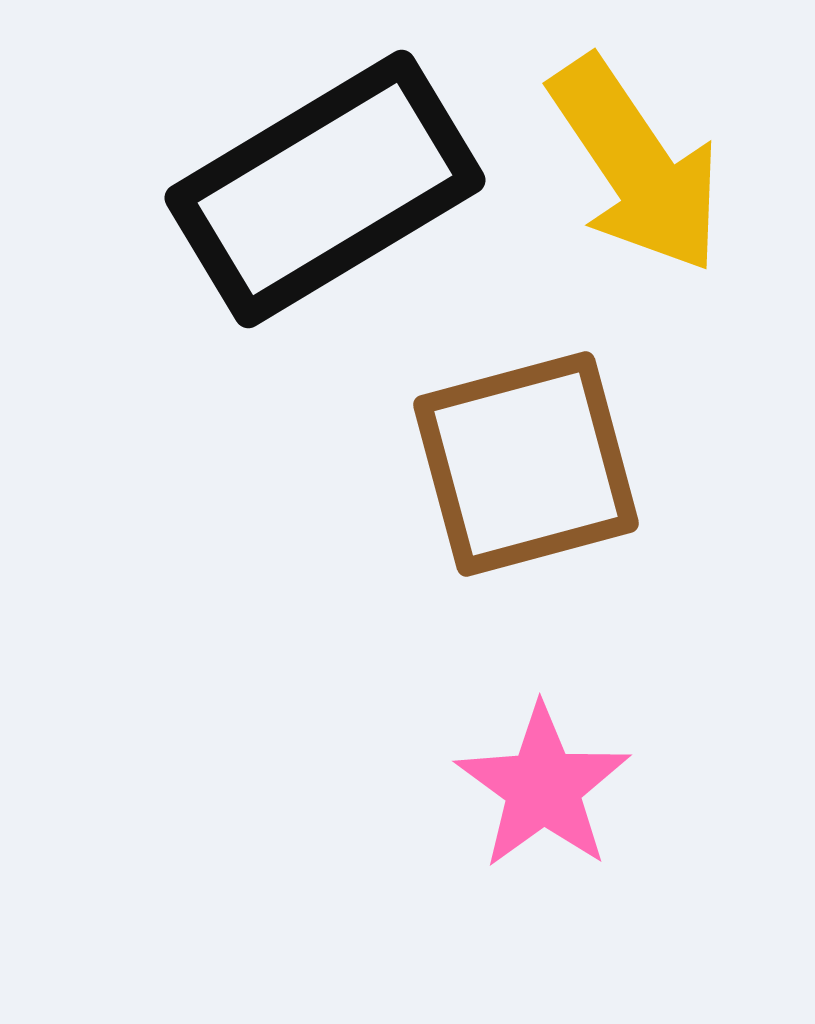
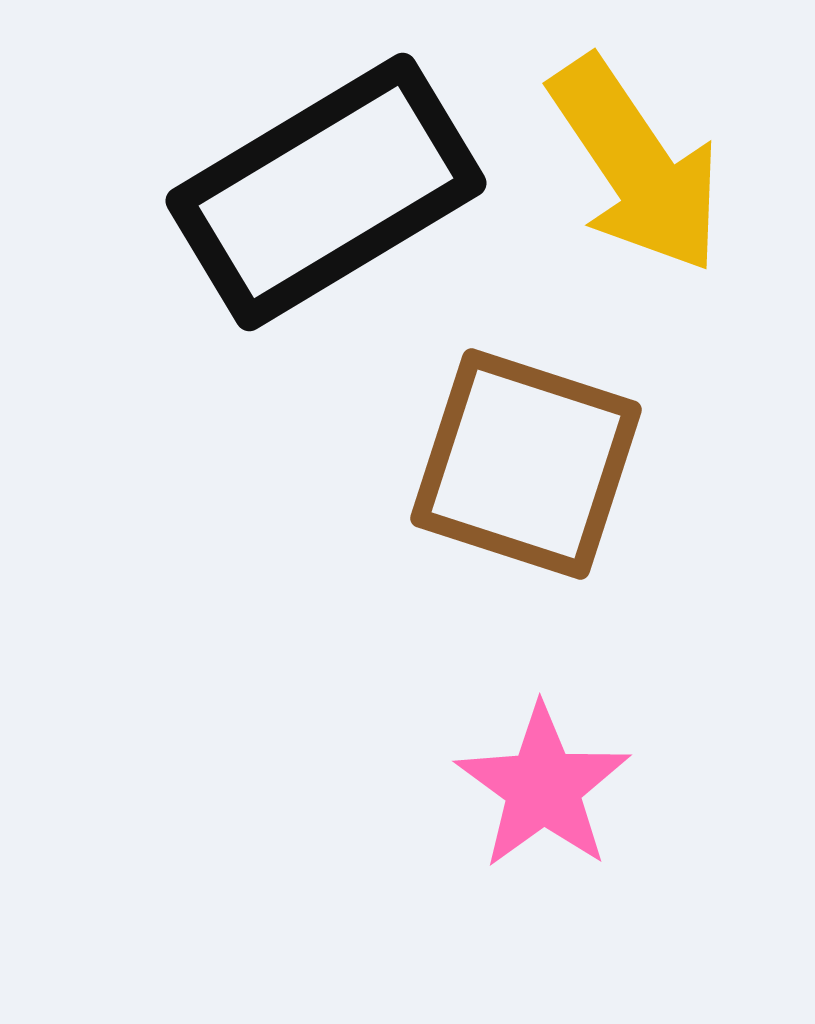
black rectangle: moved 1 px right, 3 px down
brown square: rotated 33 degrees clockwise
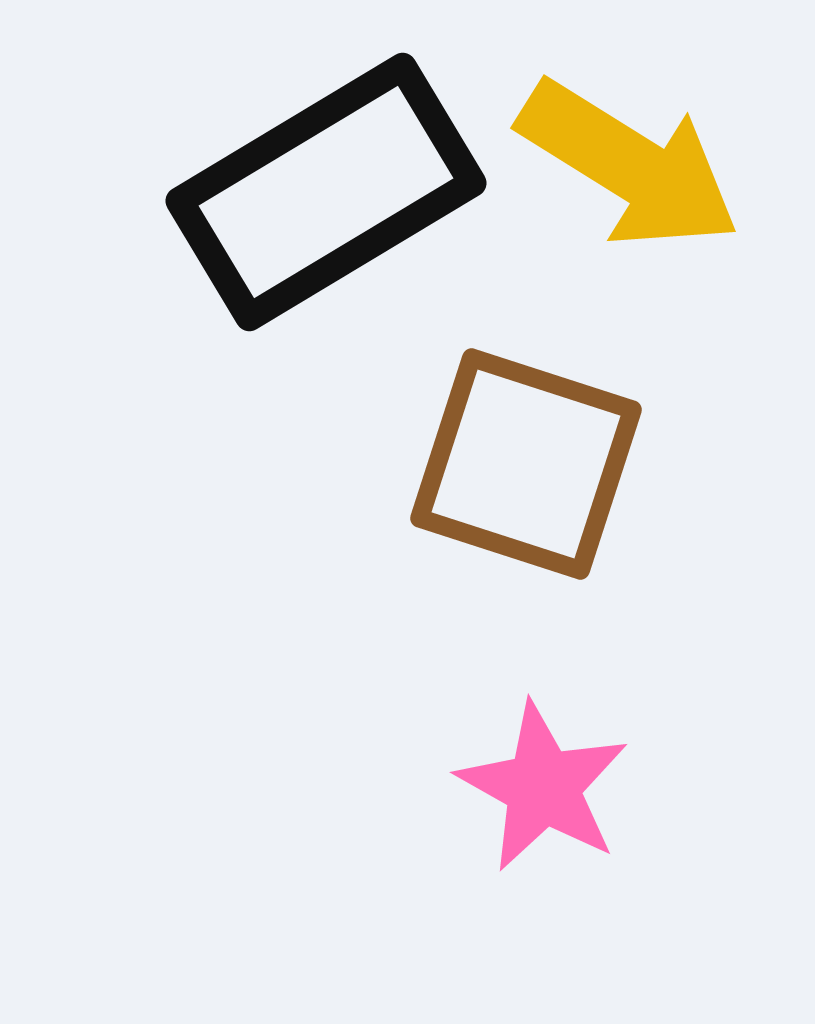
yellow arrow: moved 7 px left; rotated 24 degrees counterclockwise
pink star: rotated 7 degrees counterclockwise
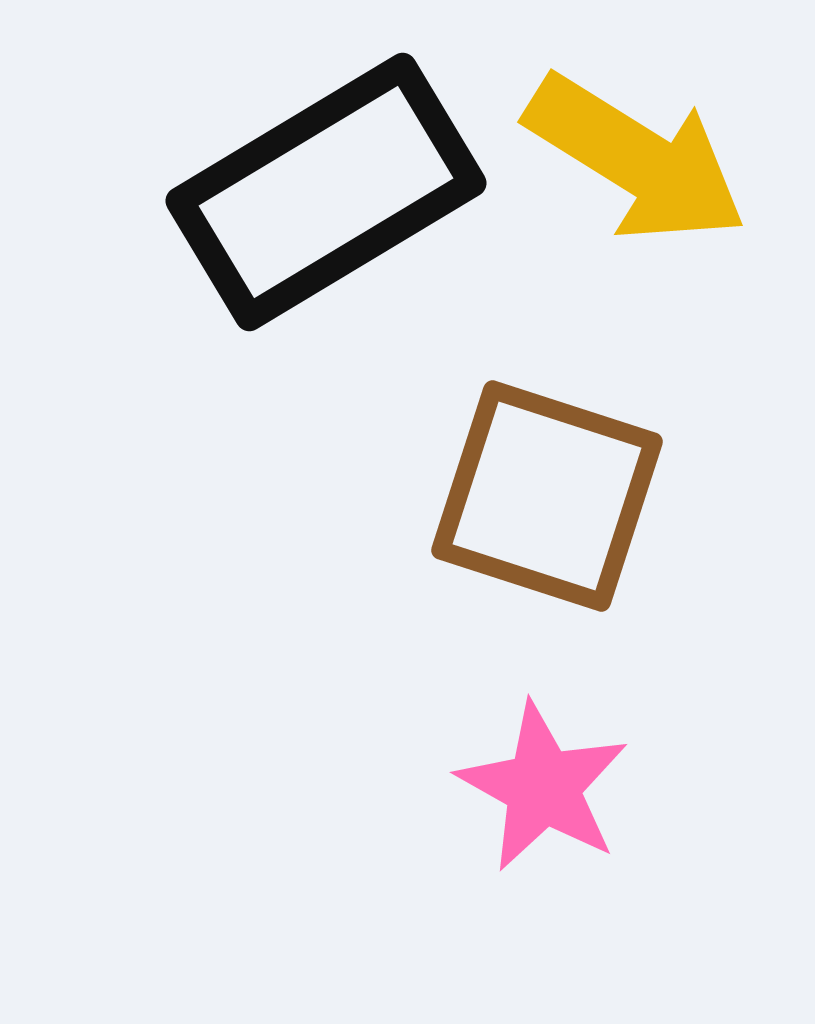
yellow arrow: moved 7 px right, 6 px up
brown square: moved 21 px right, 32 px down
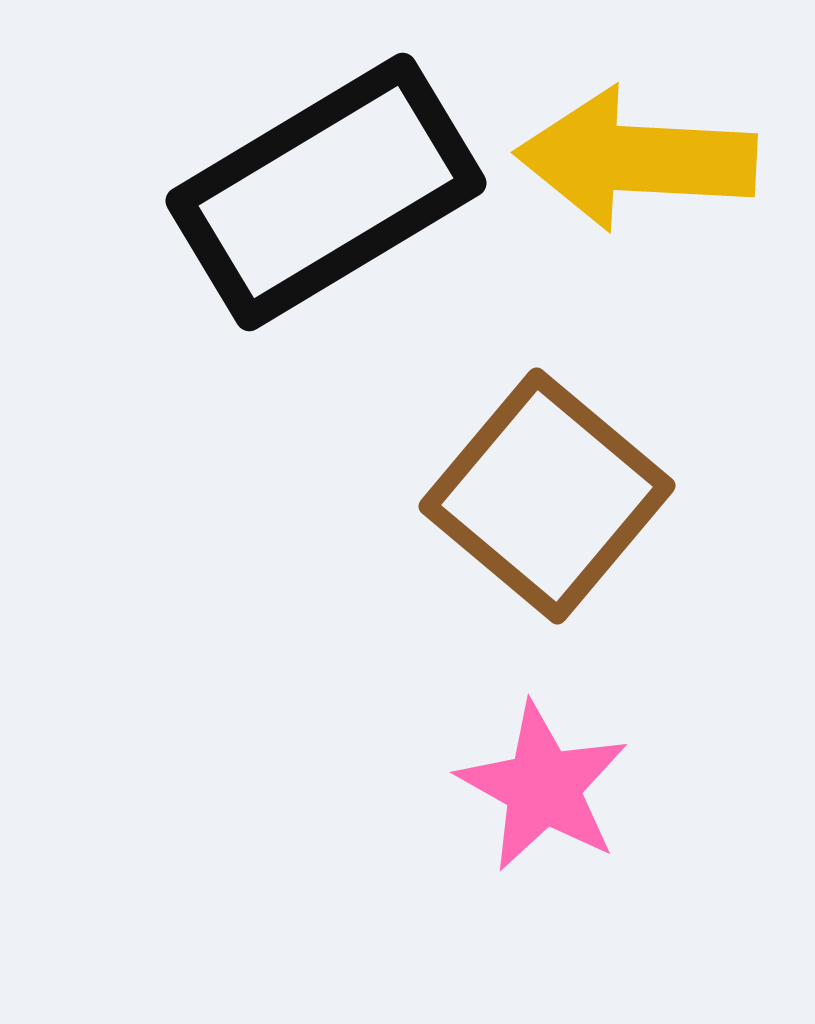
yellow arrow: rotated 151 degrees clockwise
brown square: rotated 22 degrees clockwise
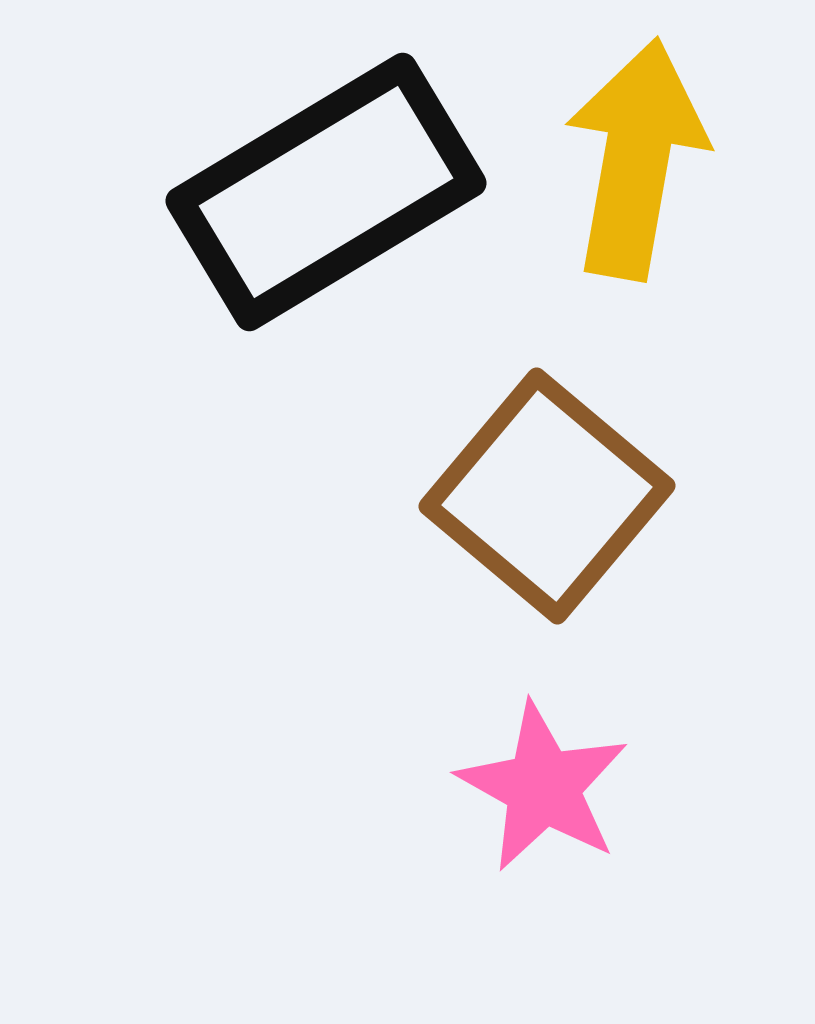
yellow arrow: rotated 97 degrees clockwise
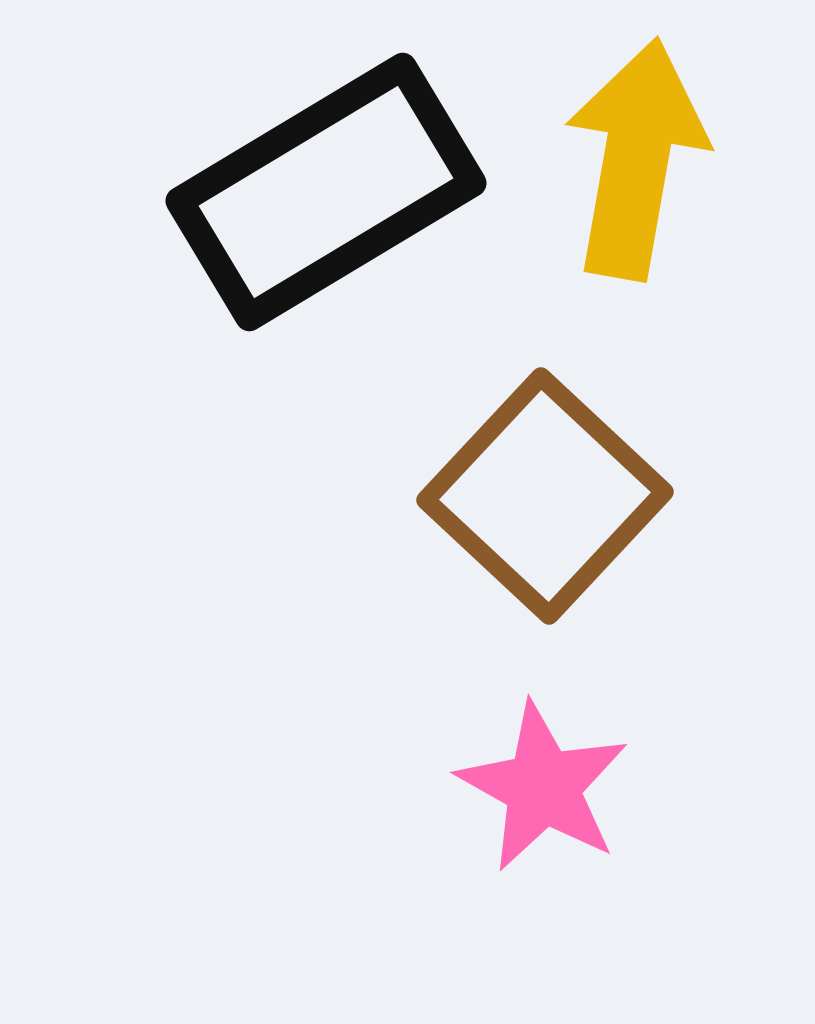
brown square: moved 2 px left; rotated 3 degrees clockwise
